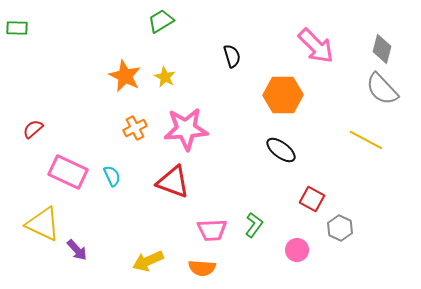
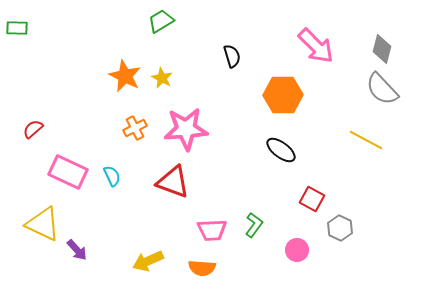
yellow star: moved 3 px left, 1 px down
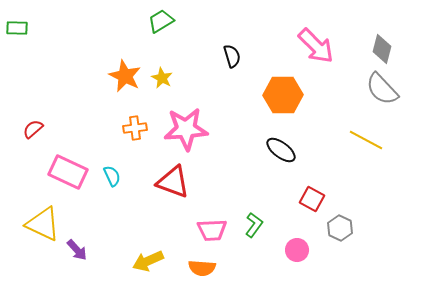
orange cross: rotated 20 degrees clockwise
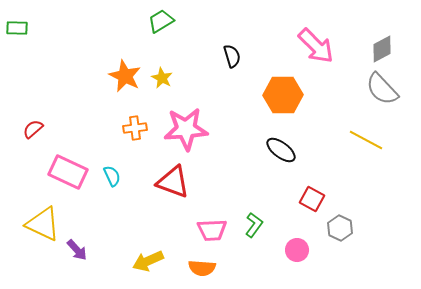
gray diamond: rotated 48 degrees clockwise
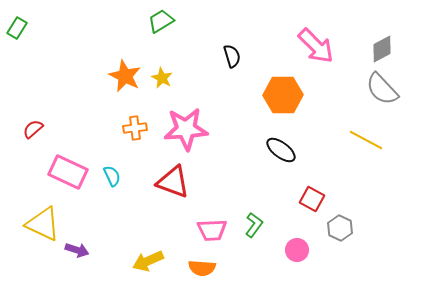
green rectangle: rotated 60 degrees counterclockwise
purple arrow: rotated 30 degrees counterclockwise
